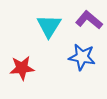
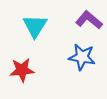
cyan triangle: moved 14 px left
red star: moved 2 px down
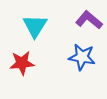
red star: moved 7 px up
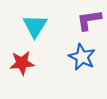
purple L-shape: rotated 48 degrees counterclockwise
blue star: rotated 16 degrees clockwise
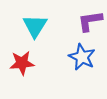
purple L-shape: moved 1 px right, 1 px down
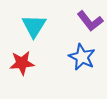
purple L-shape: rotated 120 degrees counterclockwise
cyan triangle: moved 1 px left
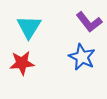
purple L-shape: moved 1 px left, 1 px down
cyan triangle: moved 5 px left, 1 px down
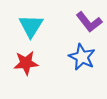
cyan triangle: moved 2 px right, 1 px up
red star: moved 4 px right
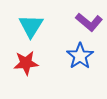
purple L-shape: rotated 12 degrees counterclockwise
blue star: moved 2 px left, 1 px up; rotated 12 degrees clockwise
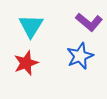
blue star: rotated 12 degrees clockwise
red star: rotated 15 degrees counterclockwise
